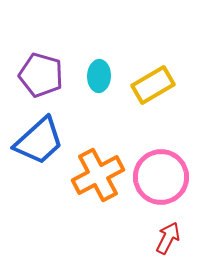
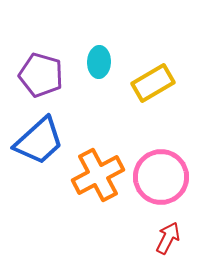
cyan ellipse: moved 14 px up
yellow rectangle: moved 2 px up
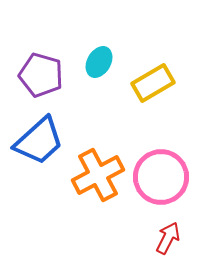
cyan ellipse: rotated 28 degrees clockwise
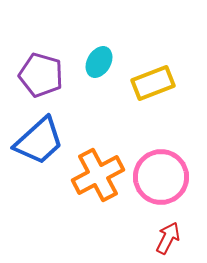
yellow rectangle: rotated 9 degrees clockwise
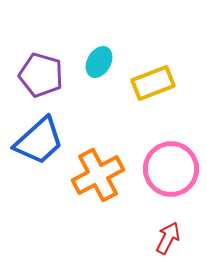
pink circle: moved 10 px right, 8 px up
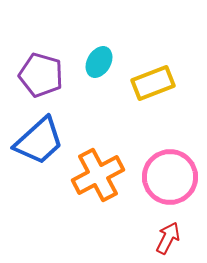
pink circle: moved 1 px left, 8 px down
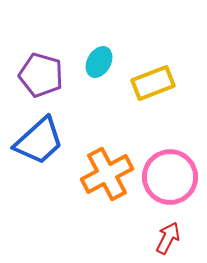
orange cross: moved 9 px right, 1 px up
